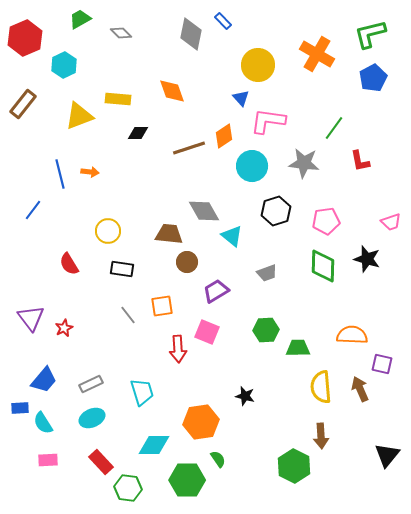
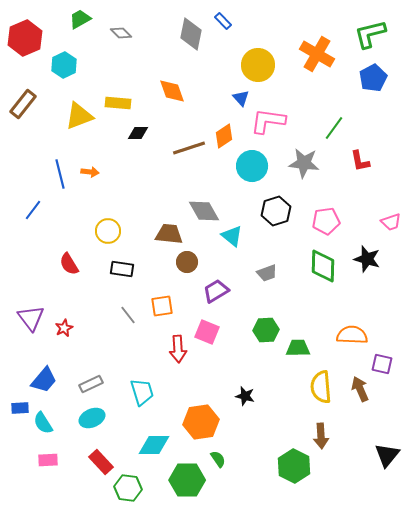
yellow rectangle at (118, 99): moved 4 px down
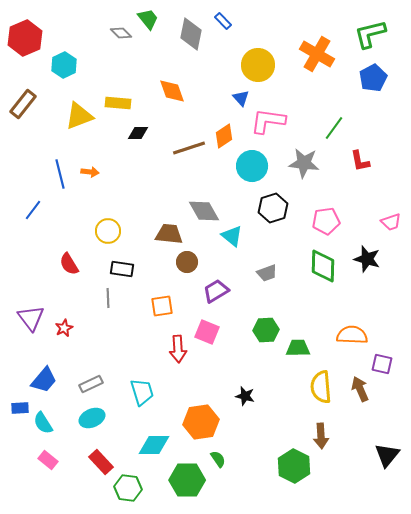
green trapezoid at (80, 19): moved 68 px right; rotated 80 degrees clockwise
black hexagon at (276, 211): moved 3 px left, 3 px up
gray line at (128, 315): moved 20 px left, 17 px up; rotated 36 degrees clockwise
pink rectangle at (48, 460): rotated 42 degrees clockwise
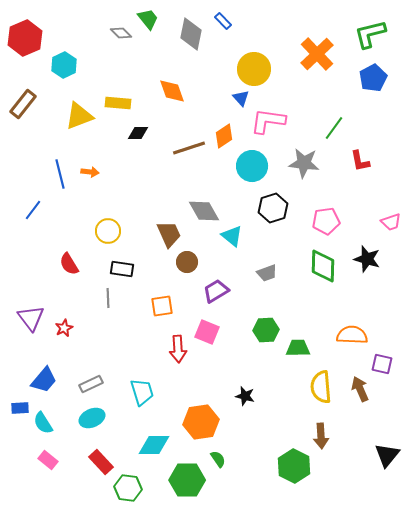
orange cross at (317, 54): rotated 16 degrees clockwise
yellow circle at (258, 65): moved 4 px left, 4 px down
brown trapezoid at (169, 234): rotated 60 degrees clockwise
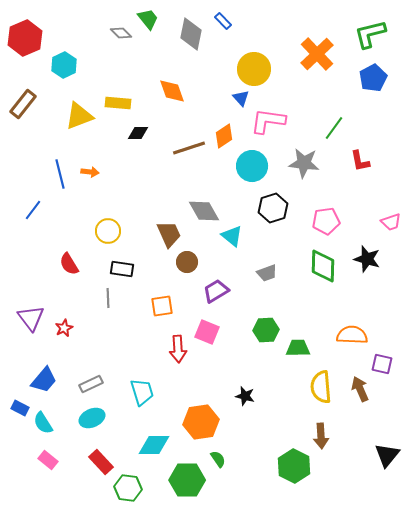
blue rectangle at (20, 408): rotated 30 degrees clockwise
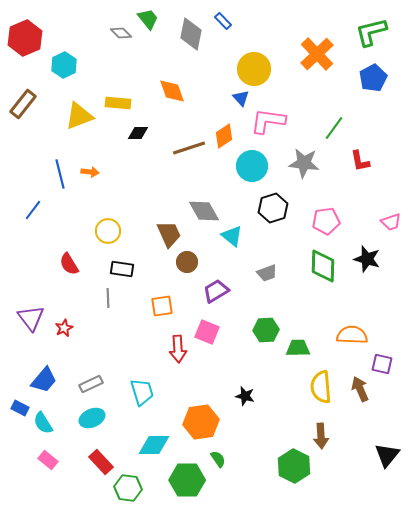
green L-shape at (370, 34): moved 1 px right, 2 px up
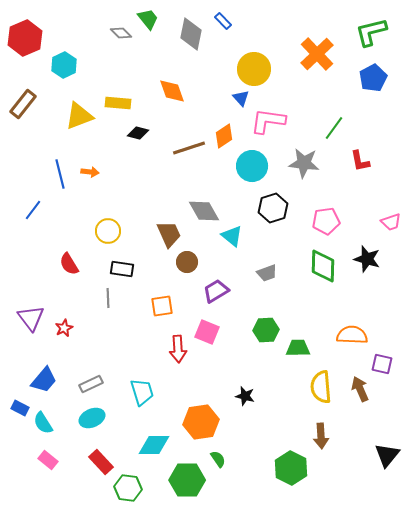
black diamond at (138, 133): rotated 15 degrees clockwise
green hexagon at (294, 466): moved 3 px left, 2 px down
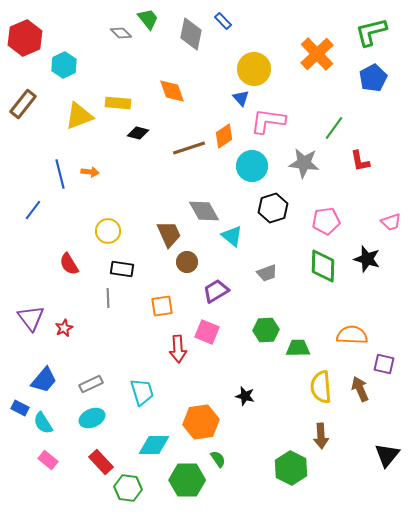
purple square at (382, 364): moved 2 px right
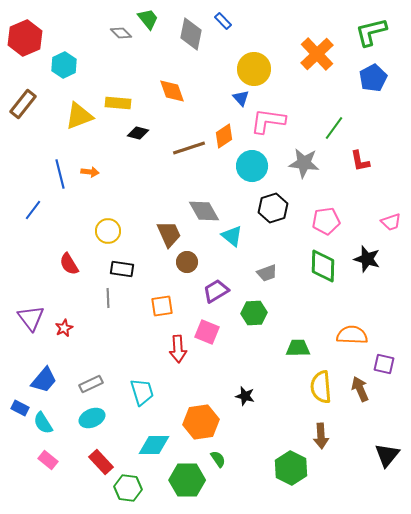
green hexagon at (266, 330): moved 12 px left, 17 px up
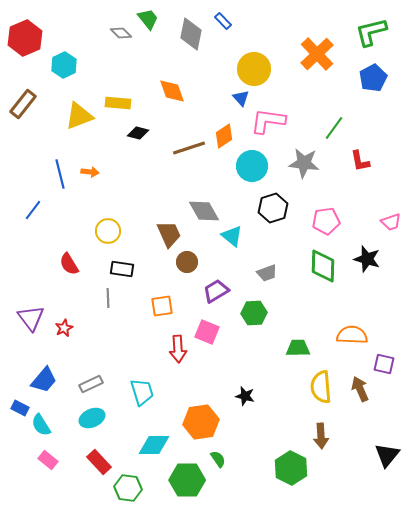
cyan semicircle at (43, 423): moved 2 px left, 2 px down
red rectangle at (101, 462): moved 2 px left
